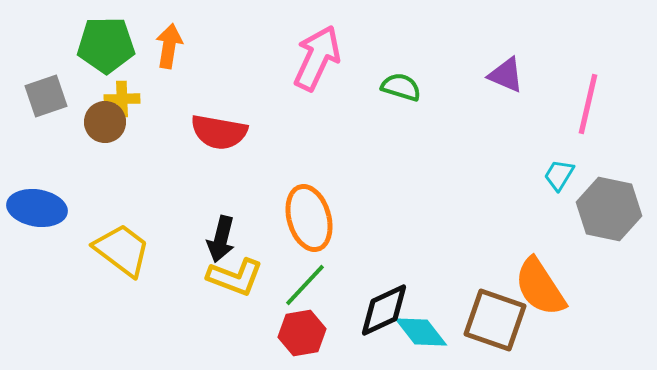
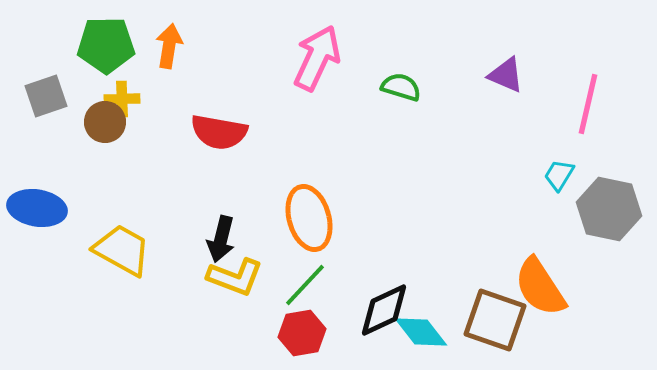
yellow trapezoid: rotated 8 degrees counterclockwise
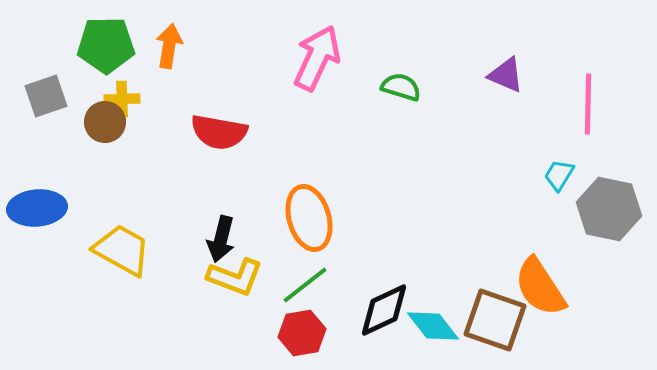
pink line: rotated 12 degrees counterclockwise
blue ellipse: rotated 14 degrees counterclockwise
green line: rotated 9 degrees clockwise
cyan diamond: moved 12 px right, 6 px up
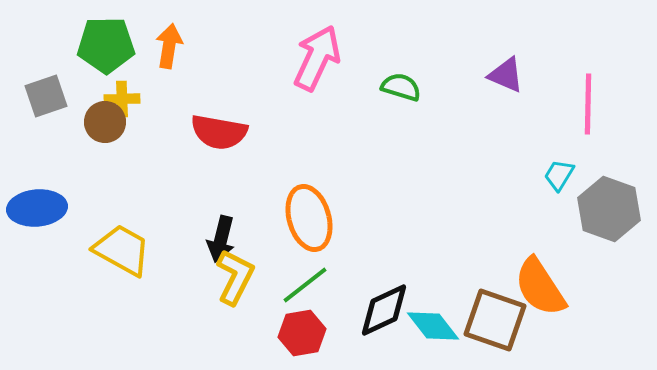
gray hexagon: rotated 8 degrees clockwise
yellow L-shape: rotated 84 degrees counterclockwise
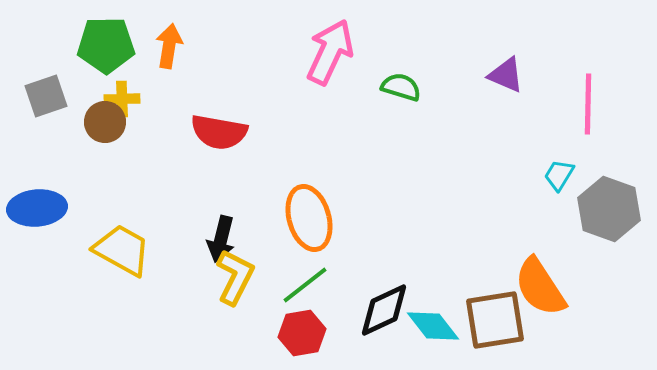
pink arrow: moved 13 px right, 6 px up
brown square: rotated 28 degrees counterclockwise
